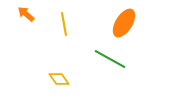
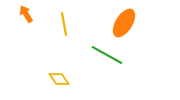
orange arrow: rotated 18 degrees clockwise
green line: moved 3 px left, 4 px up
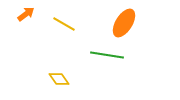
orange arrow: rotated 84 degrees clockwise
yellow line: rotated 50 degrees counterclockwise
green line: rotated 20 degrees counterclockwise
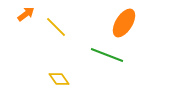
yellow line: moved 8 px left, 3 px down; rotated 15 degrees clockwise
green line: rotated 12 degrees clockwise
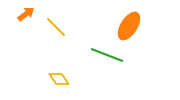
orange ellipse: moved 5 px right, 3 px down
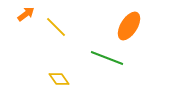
green line: moved 3 px down
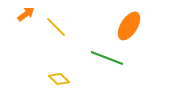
yellow diamond: rotated 10 degrees counterclockwise
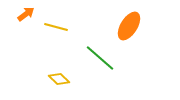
yellow line: rotated 30 degrees counterclockwise
green line: moved 7 px left; rotated 20 degrees clockwise
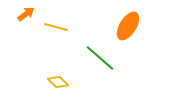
orange ellipse: moved 1 px left
yellow diamond: moved 1 px left, 3 px down
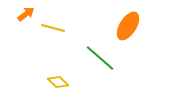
yellow line: moved 3 px left, 1 px down
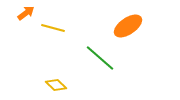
orange arrow: moved 1 px up
orange ellipse: rotated 24 degrees clockwise
yellow diamond: moved 2 px left, 3 px down
